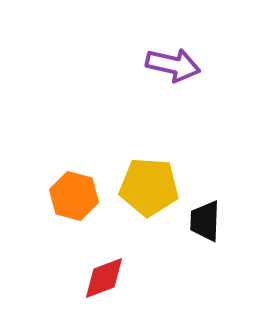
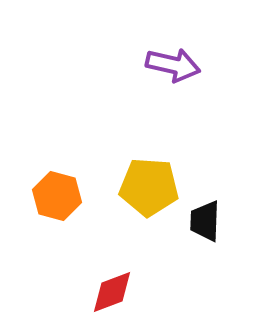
orange hexagon: moved 17 px left
red diamond: moved 8 px right, 14 px down
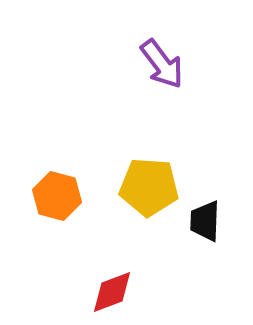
purple arrow: moved 11 px left, 1 px up; rotated 40 degrees clockwise
